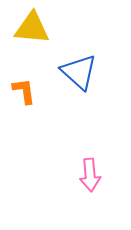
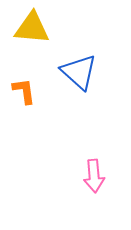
pink arrow: moved 4 px right, 1 px down
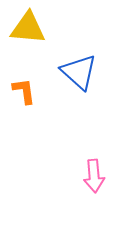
yellow triangle: moved 4 px left
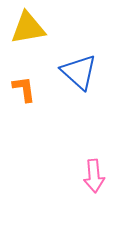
yellow triangle: rotated 15 degrees counterclockwise
orange L-shape: moved 2 px up
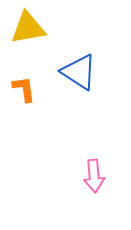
blue triangle: rotated 9 degrees counterclockwise
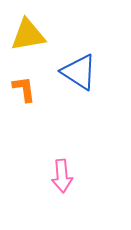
yellow triangle: moved 7 px down
pink arrow: moved 32 px left
